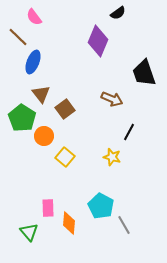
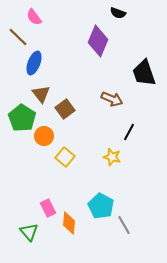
black semicircle: rotated 56 degrees clockwise
blue ellipse: moved 1 px right, 1 px down
pink rectangle: rotated 24 degrees counterclockwise
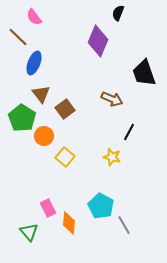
black semicircle: rotated 91 degrees clockwise
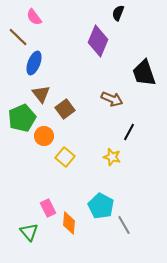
green pentagon: rotated 16 degrees clockwise
